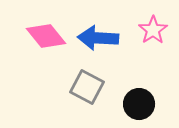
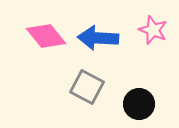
pink star: rotated 16 degrees counterclockwise
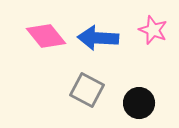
gray square: moved 3 px down
black circle: moved 1 px up
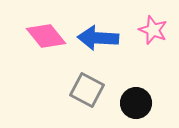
black circle: moved 3 px left
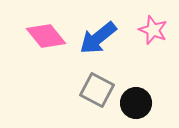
blue arrow: rotated 42 degrees counterclockwise
gray square: moved 10 px right
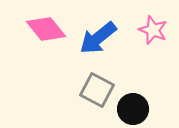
pink diamond: moved 7 px up
black circle: moved 3 px left, 6 px down
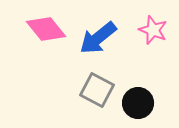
black circle: moved 5 px right, 6 px up
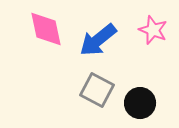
pink diamond: rotated 27 degrees clockwise
blue arrow: moved 2 px down
black circle: moved 2 px right
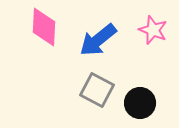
pink diamond: moved 2 px left, 2 px up; rotated 15 degrees clockwise
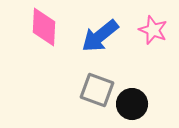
blue arrow: moved 2 px right, 4 px up
gray square: rotated 8 degrees counterclockwise
black circle: moved 8 px left, 1 px down
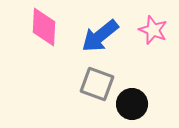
gray square: moved 6 px up
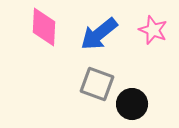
blue arrow: moved 1 px left, 2 px up
